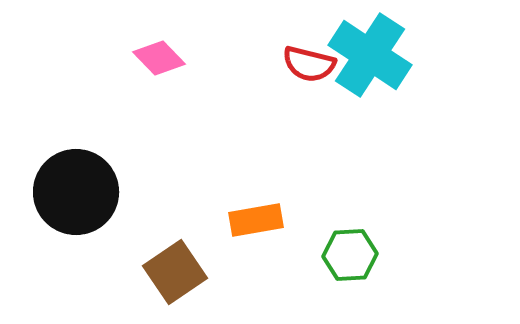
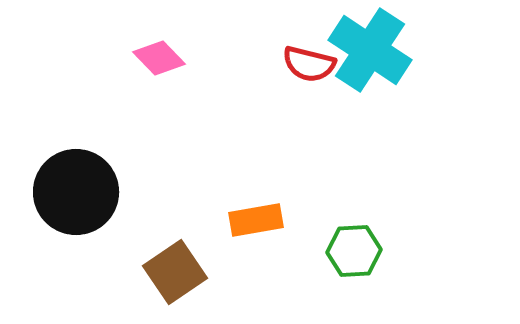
cyan cross: moved 5 px up
green hexagon: moved 4 px right, 4 px up
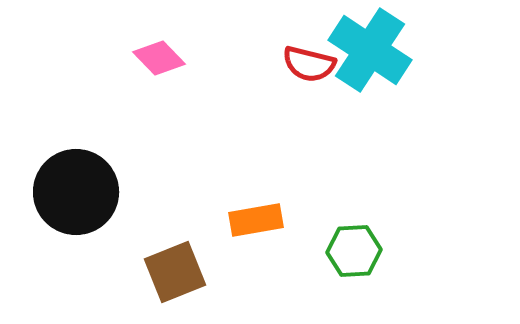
brown square: rotated 12 degrees clockwise
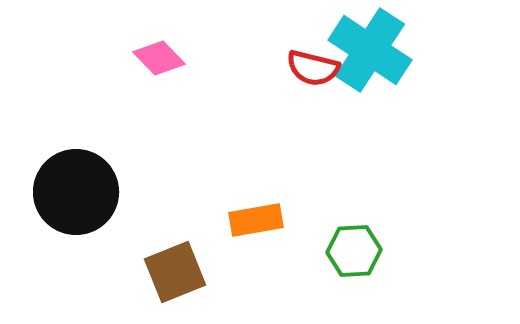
red semicircle: moved 4 px right, 4 px down
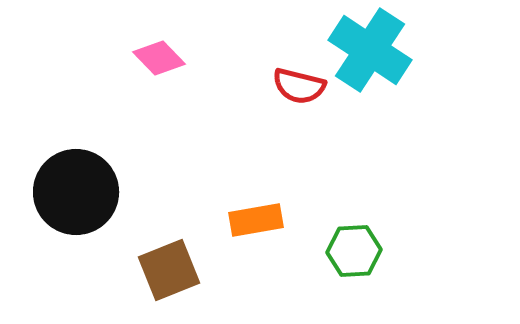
red semicircle: moved 14 px left, 18 px down
brown square: moved 6 px left, 2 px up
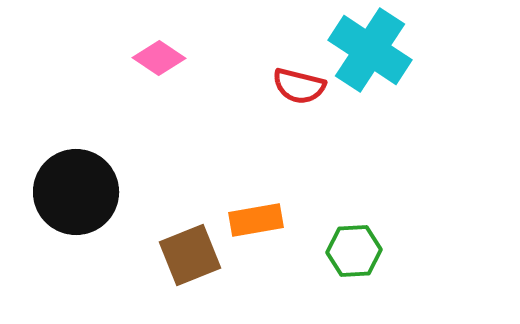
pink diamond: rotated 12 degrees counterclockwise
brown square: moved 21 px right, 15 px up
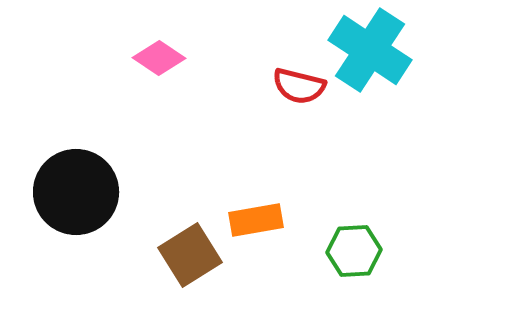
brown square: rotated 10 degrees counterclockwise
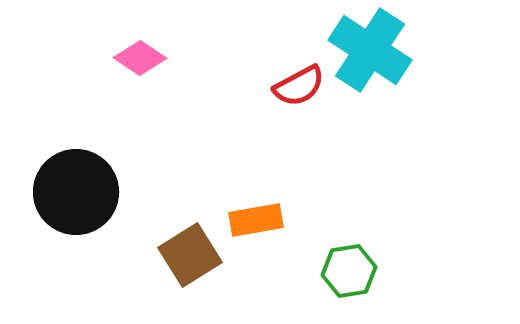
pink diamond: moved 19 px left
red semicircle: rotated 42 degrees counterclockwise
green hexagon: moved 5 px left, 20 px down; rotated 6 degrees counterclockwise
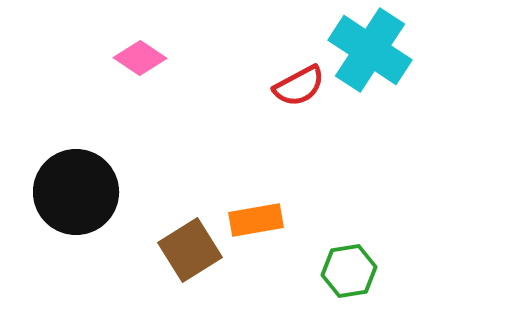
brown square: moved 5 px up
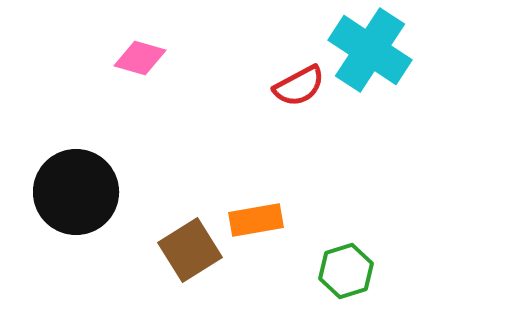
pink diamond: rotated 18 degrees counterclockwise
green hexagon: moved 3 px left; rotated 8 degrees counterclockwise
